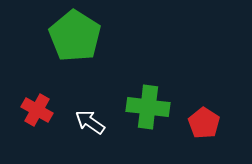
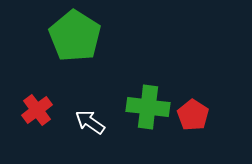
red cross: rotated 24 degrees clockwise
red pentagon: moved 11 px left, 8 px up
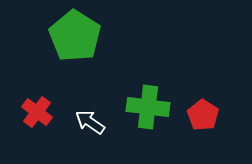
red cross: moved 2 px down; rotated 16 degrees counterclockwise
red pentagon: moved 10 px right
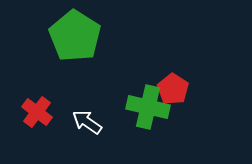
green cross: rotated 6 degrees clockwise
red pentagon: moved 30 px left, 26 px up
white arrow: moved 3 px left
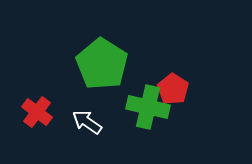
green pentagon: moved 27 px right, 28 px down
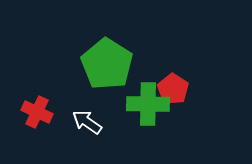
green pentagon: moved 5 px right
green cross: moved 3 px up; rotated 12 degrees counterclockwise
red cross: rotated 12 degrees counterclockwise
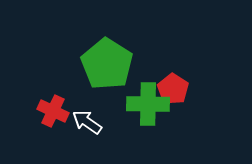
red cross: moved 16 px right, 1 px up
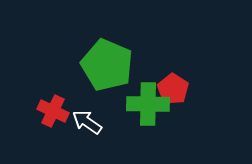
green pentagon: moved 1 px down; rotated 9 degrees counterclockwise
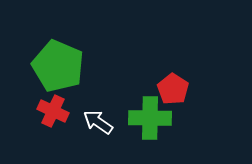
green pentagon: moved 49 px left, 1 px down
green cross: moved 2 px right, 14 px down
white arrow: moved 11 px right
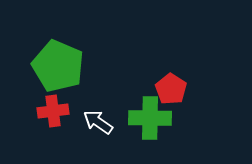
red pentagon: moved 2 px left
red cross: rotated 32 degrees counterclockwise
